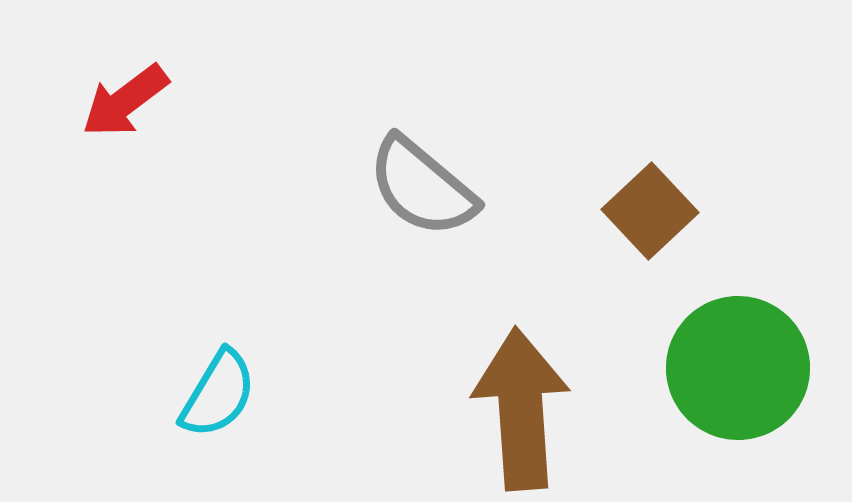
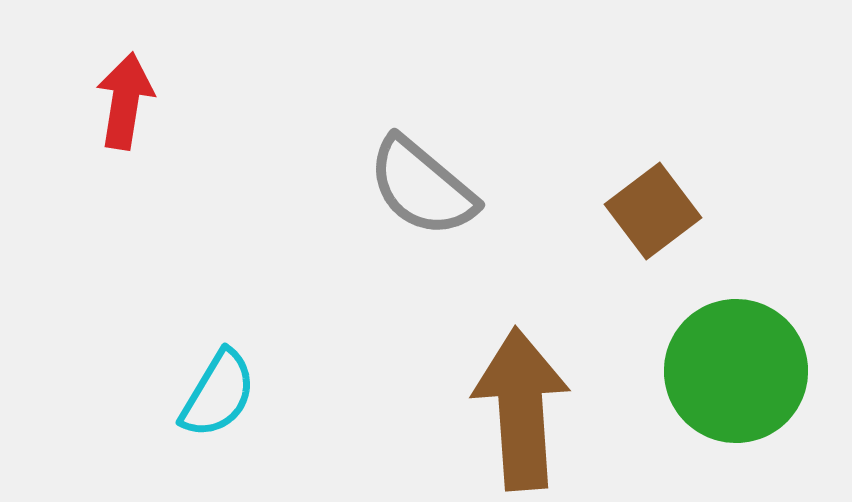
red arrow: rotated 136 degrees clockwise
brown square: moved 3 px right; rotated 6 degrees clockwise
green circle: moved 2 px left, 3 px down
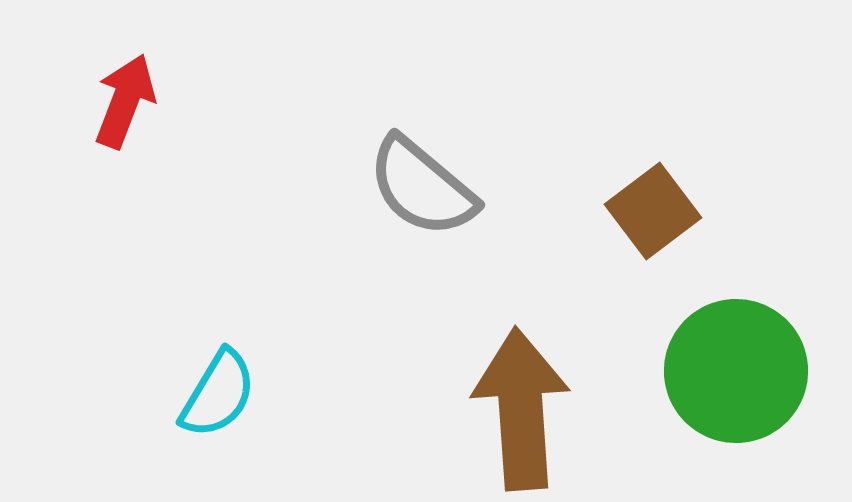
red arrow: rotated 12 degrees clockwise
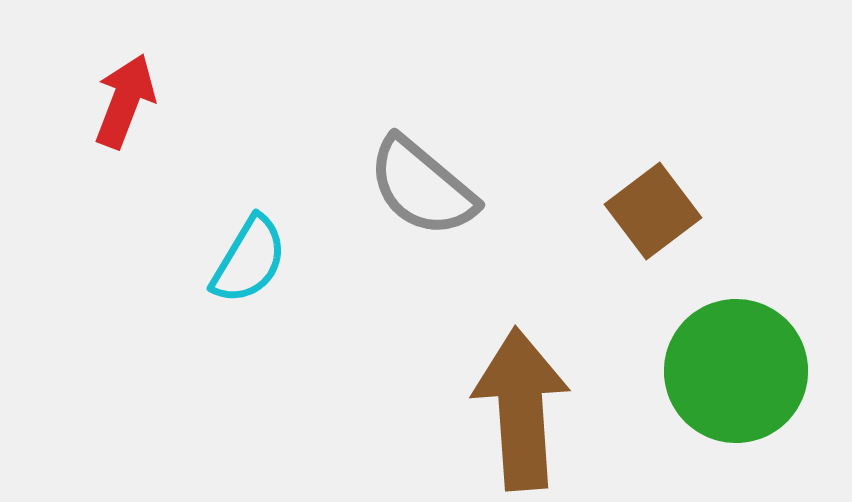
cyan semicircle: moved 31 px right, 134 px up
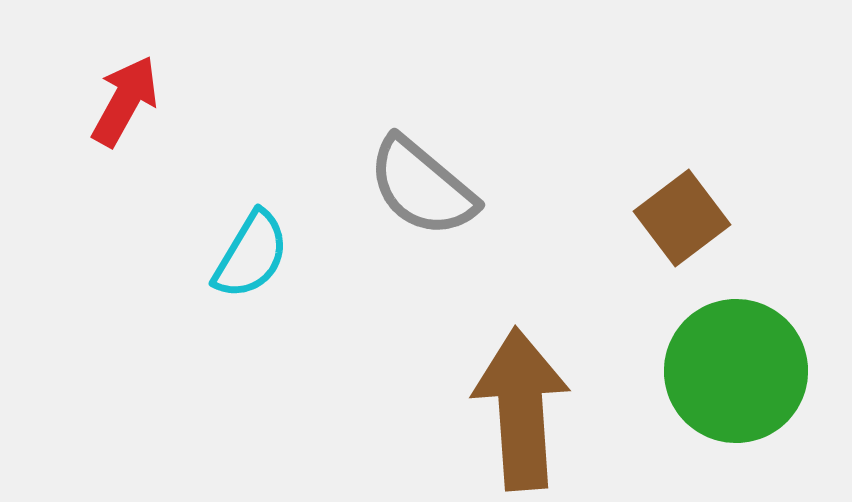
red arrow: rotated 8 degrees clockwise
brown square: moved 29 px right, 7 px down
cyan semicircle: moved 2 px right, 5 px up
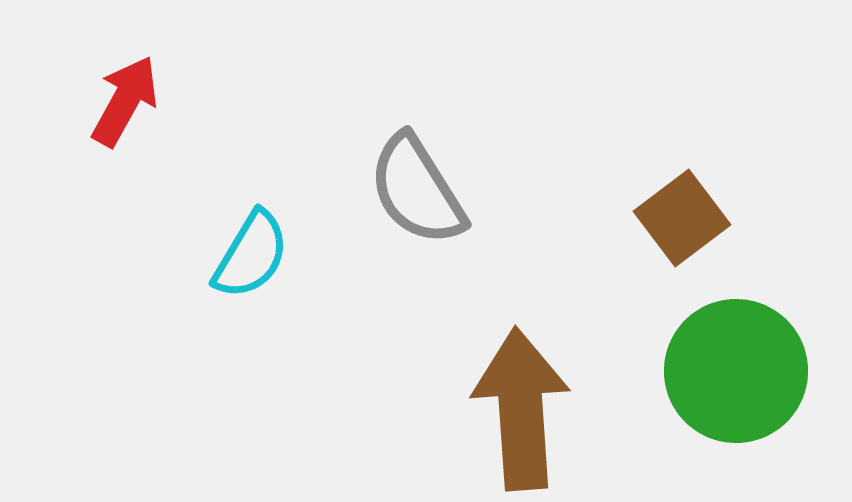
gray semicircle: moved 5 px left, 3 px down; rotated 18 degrees clockwise
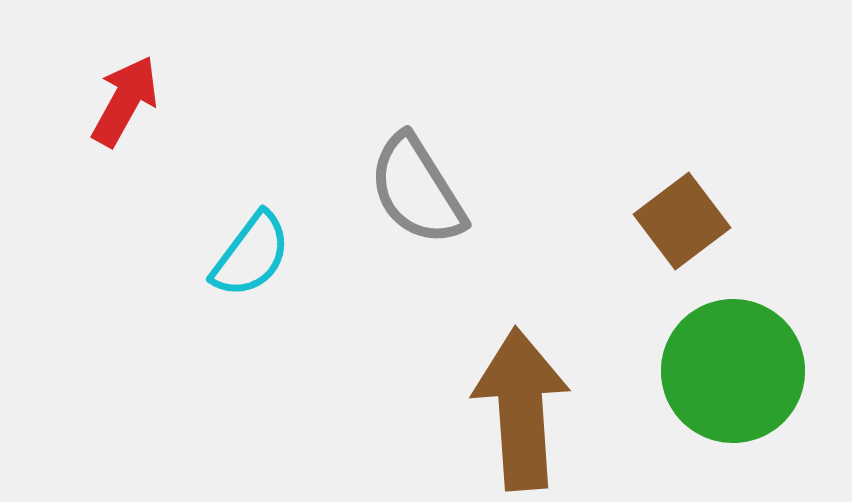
brown square: moved 3 px down
cyan semicircle: rotated 6 degrees clockwise
green circle: moved 3 px left
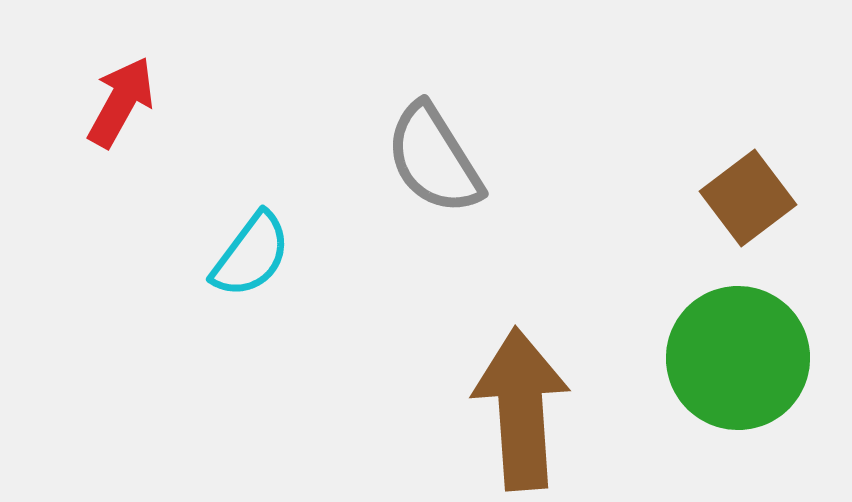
red arrow: moved 4 px left, 1 px down
gray semicircle: moved 17 px right, 31 px up
brown square: moved 66 px right, 23 px up
green circle: moved 5 px right, 13 px up
